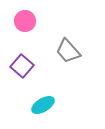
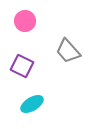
purple square: rotated 15 degrees counterclockwise
cyan ellipse: moved 11 px left, 1 px up
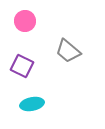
gray trapezoid: rotated 8 degrees counterclockwise
cyan ellipse: rotated 20 degrees clockwise
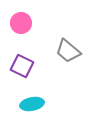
pink circle: moved 4 px left, 2 px down
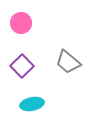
gray trapezoid: moved 11 px down
purple square: rotated 20 degrees clockwise
